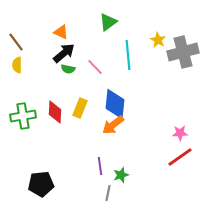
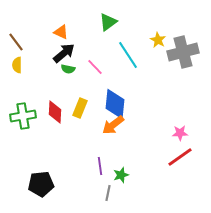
cyan line: rotated 28 degrees counterclockwise
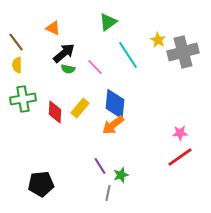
orange triangle: moved 8 px left, 4 px up
yellow rectangle: rotated 18 degrees clockwise
green cross: moved 17 px up
purple line: rotated 24 degrees counterclockwise
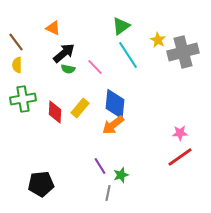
green triangle: moved 13 px right, 4 px down
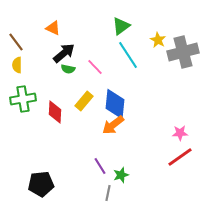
yellow rectangle: moved 4 px right, 7 px up
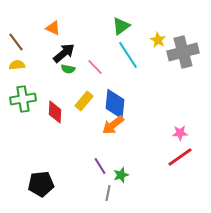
yellow semicircle: rotated 84 degrees clockwise
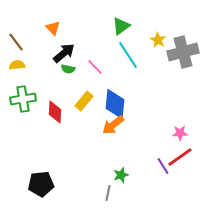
orange triangle: rotated 21 degrees clockwise
purple line: moved 63 px right
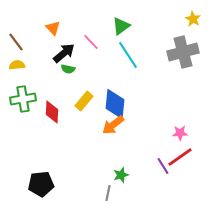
yellow star: moved 35 px right, 21 px up
pink line: moved 4 px left, 25 px up
red diamond: moved 3 px left
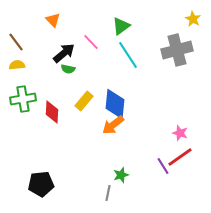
orange triangle: moved 8 px up
gray cross: moved 6 px left, 2 px up
pink star: rotated 21 degrees clockwise
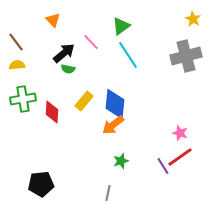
gray cross: moved 9 px right, 6 px down
green star: moved 14 px up
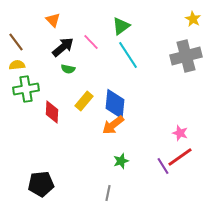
black arrow: moved 1 px left, 6 px up
green cross: moved 3 px right, 10 px up
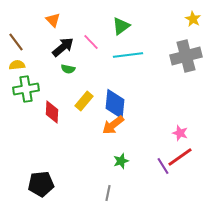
cyan line: rotated 64 degrees counterclockwise
